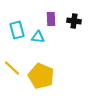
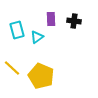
cyan triangle: moved 1 px left; rotated 40 degrees counterclockwise
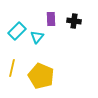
cyan rectangle: moved 1 px down; rotated 60 degrees clockwise
cyan triangle: rotated 16 degrees counterclockwise
yellow line: rotated 60 degrees clockwise
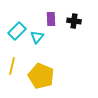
yellow line: moved 2 px up
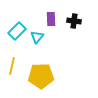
yellow pentagon: rotated 25 degrees counterclockwise
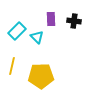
cyan triangle: rotated 24 degrees counterclockwise
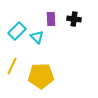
black cross: moved 2 px up
yellow line: rotated 12 degrees clockwise
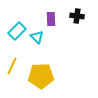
black cross: moved 3 px right, 3 px up
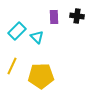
purple rectangle: moved 3 px right, 2 px up
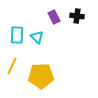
purple rectangle: rotated 24 degrees counterclockwise
cyan rectangle: moved 4 px down; rotated 42 degrees counterclockwise
